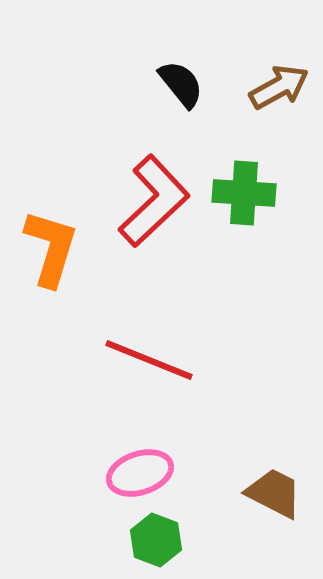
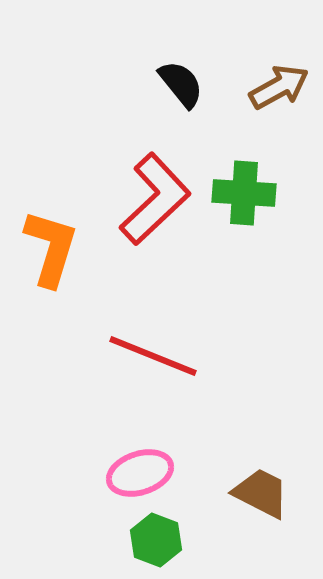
red L-shape: moved 1 px right, 2 px up
red line: moved 4 px right, 4 px up
brown trapezoid: moved 13 px left
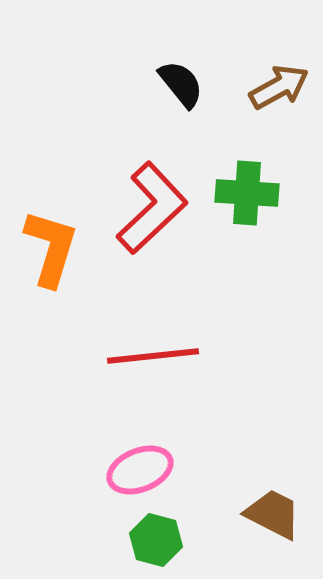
green cross: moved 3 px right
red L-shape: moved 3 px left, 9 px down
red line: rotated 28 degrees counterclockwise
pink ellipse: moved 3 px up; rotated 4 degrees counterclockwise
brown trapezoid: moved 12 px right, 21 px down
green hexagon: rotated 6 degrees counterclockwise
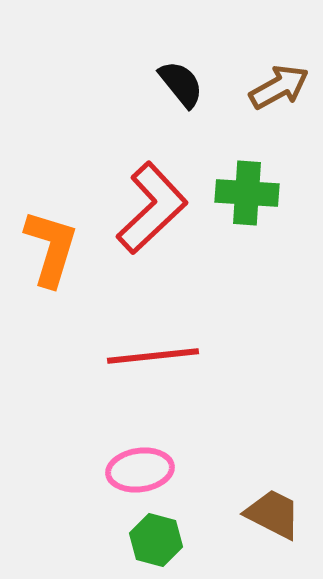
pink ellipse: rotated 14 degrees clockwise
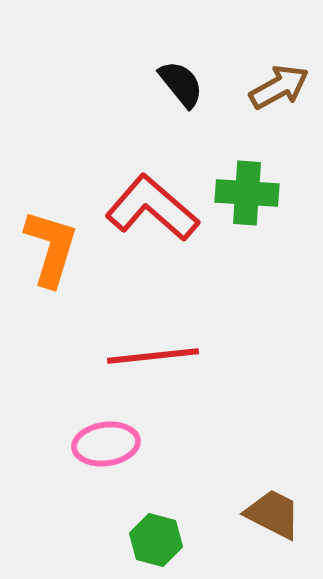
red L-shape: rotated 96 degrees counterclockwise
pink ellipse: moved 34 px left, 26 px up
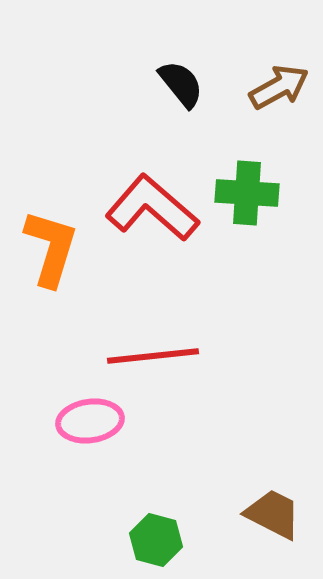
pink ellipse: moved 16 px left, 23 px up
